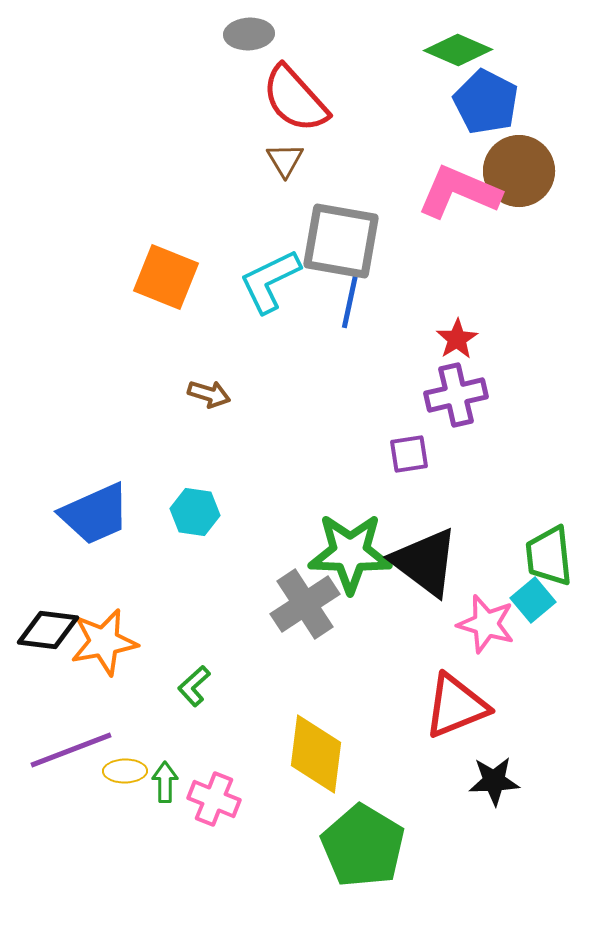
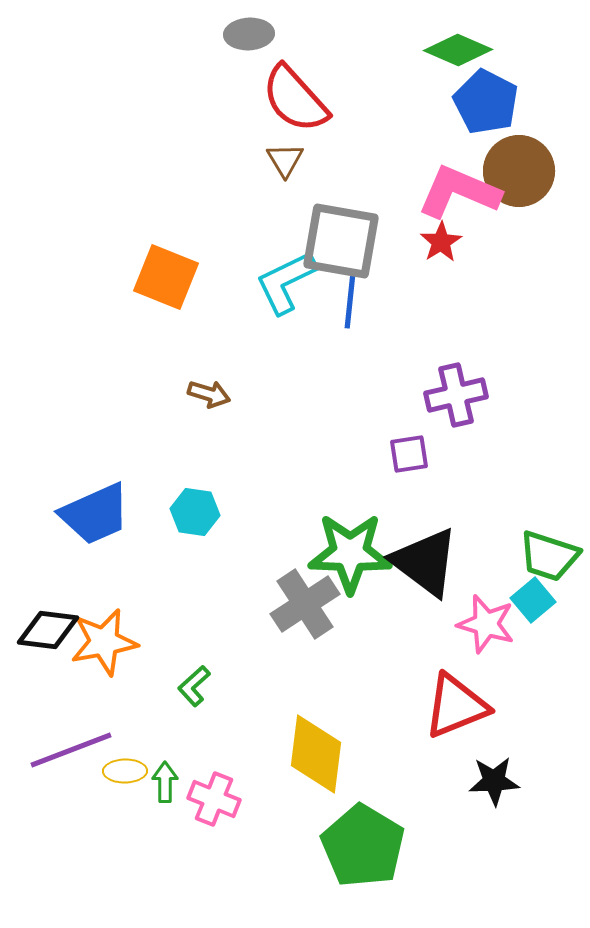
cyan L-shape: moved 16 px right, 1 px down
blue line: rotated 6 degrees counterclockwise
red star: moved 16 px left, 97 px up
green trapezoid: rotated 66 degrees counterclockwise
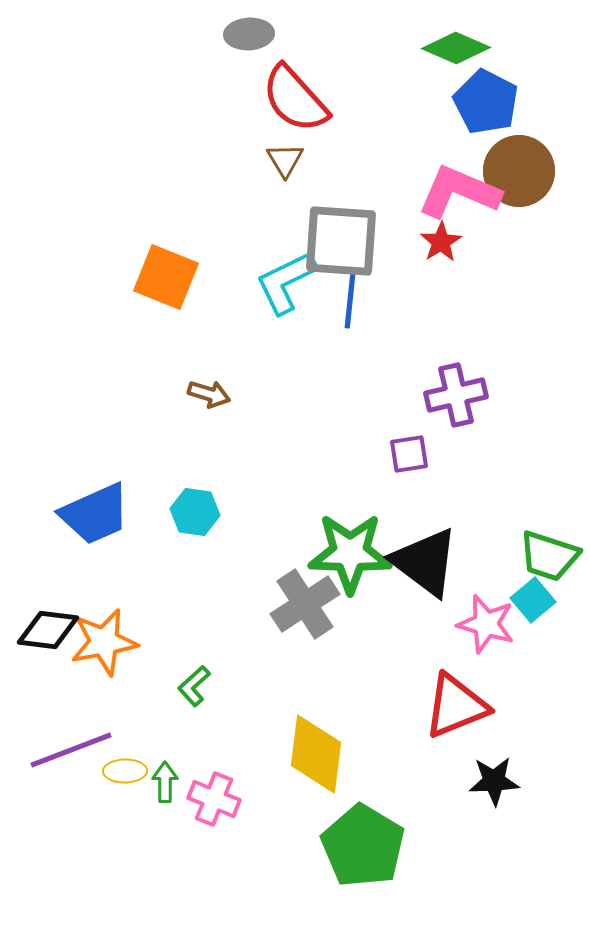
green diamond: moved 2 px left, 2 px up
gray square: rotated 6 degrees counterclockwise
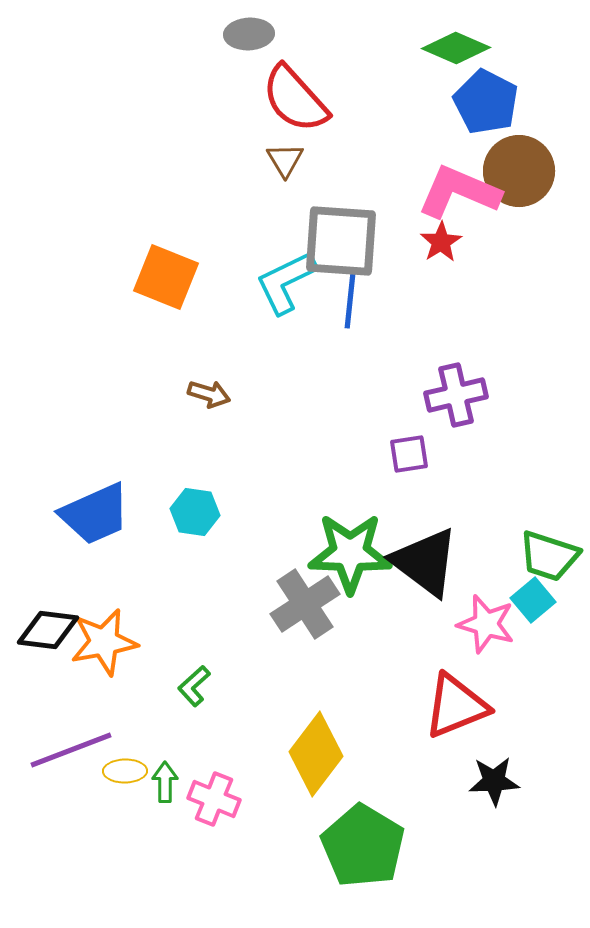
yellow diamond: rotated 30 degrees clockwise
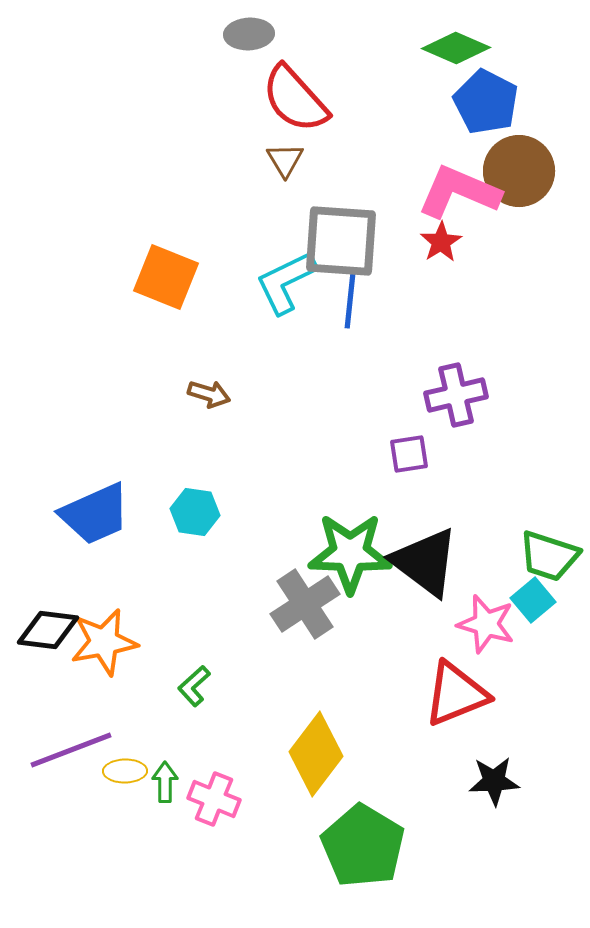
red triangle: moved 12 px up
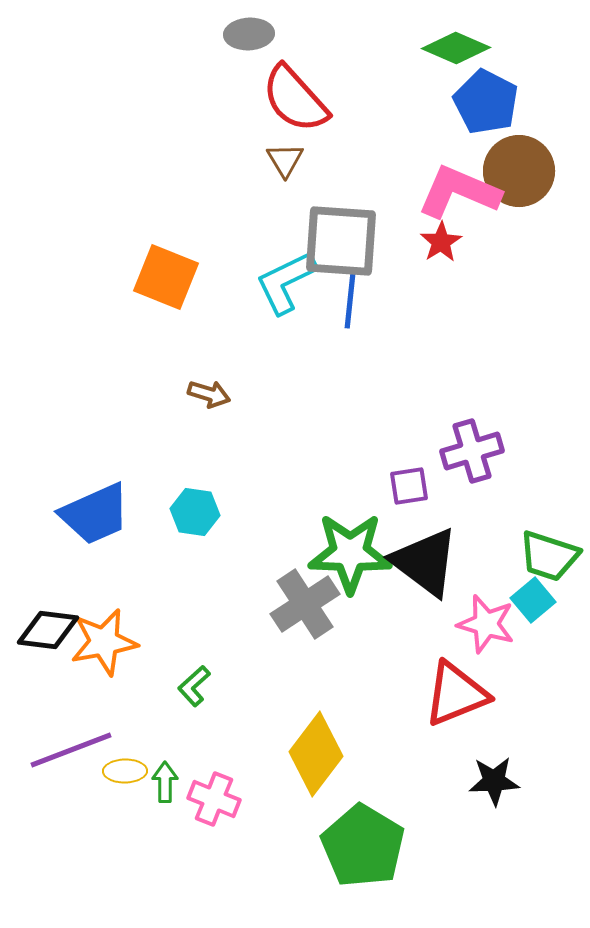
purple cross: moved 16 px right, 56 px down; rotated 4 degrees counterclockwise
purple square: moved 32 px down
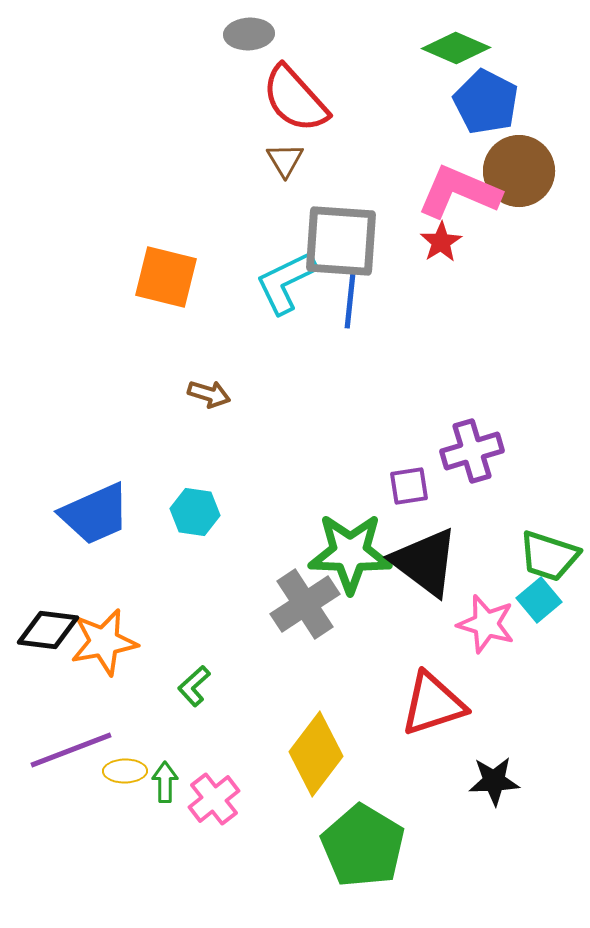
orange square: rotated 8 degrees counterclockwise
cyan square: moved 6 px right
red triangle: moved 23 px left, 10 px down; rotated 4 degrees clockwise
pink cross: rotated 30 degrees clockwise
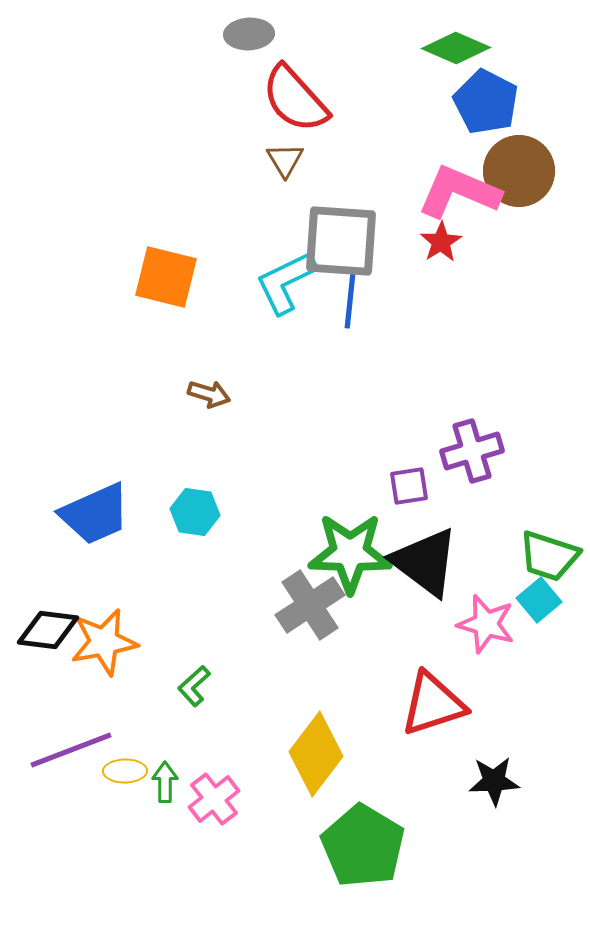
gray cross: moved 5 px right, 1 px down
